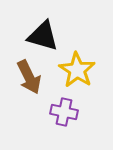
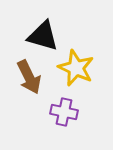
yellow star: moved 1 px left, 2 px up; rotated 9 degrees counterclockwise
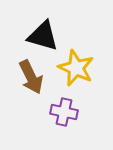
brown arrow: moved 2 px right
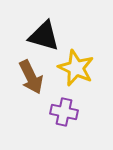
black triangle: moved 1 px right
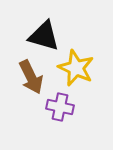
purple cross: moved 4 px left, 5 px up
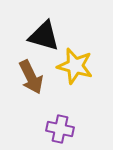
yellow star: moved 1 px left, 2 px up; rotated 9 degrees counterclockwise
purple cross: moved 22 px down
